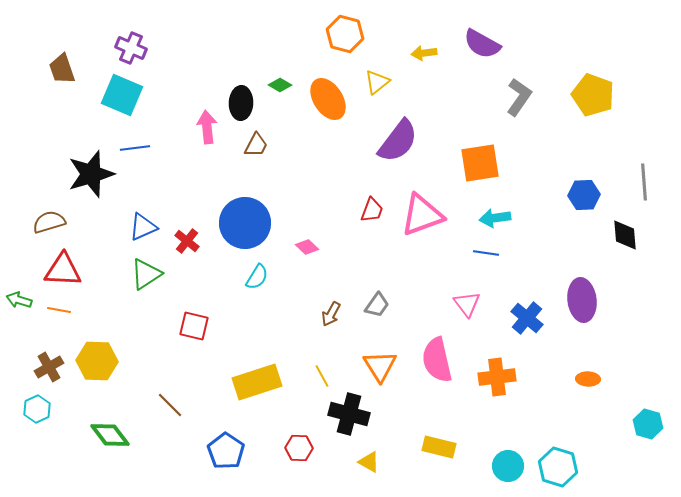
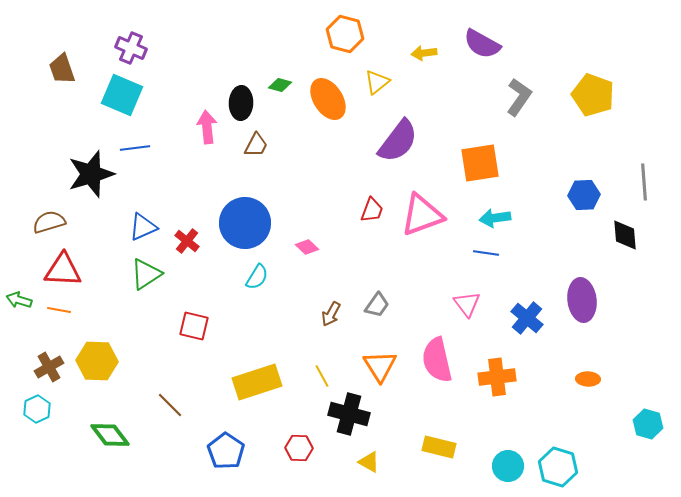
green diamond at (280, 85): rotated 15 degrees counterclockwise
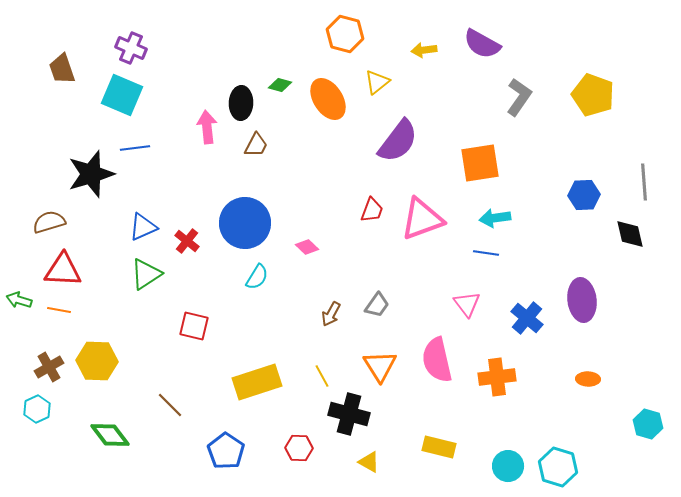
yellow arrow at (424, 53): moved 3 px up
pink triangle at (422, 215): moved 4 px down
black diamond at (625, 235): moved 5 px right, 1 px up; rotated 8 degrees counterclockwise
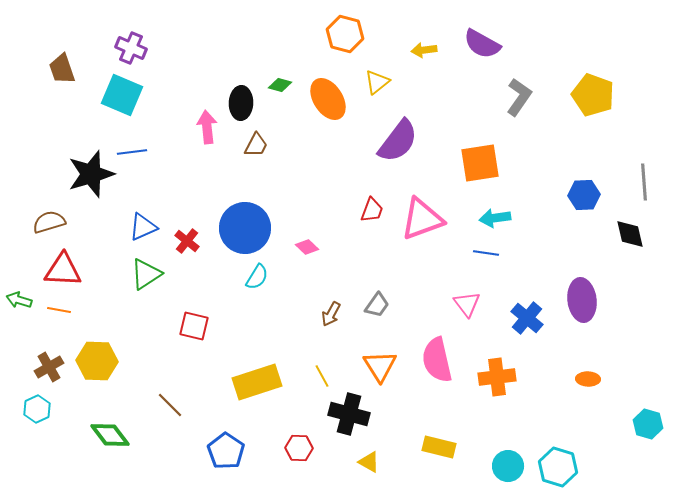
blue line at (135, 148): moved 3 px left, 4 px down
blue circle at (245, 223): moved 5 px down
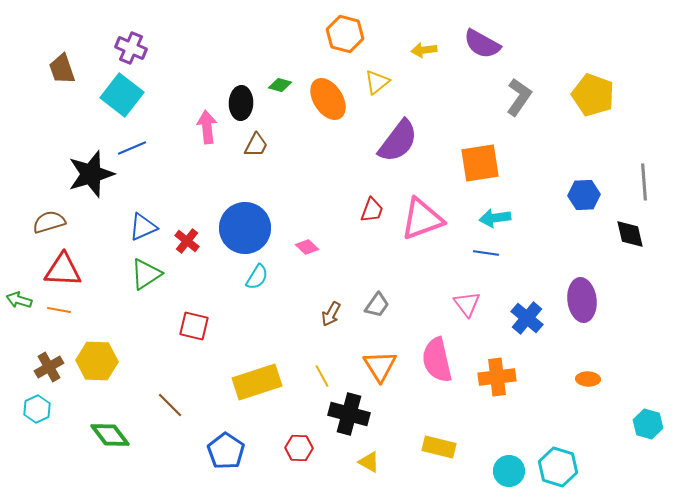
cyan square at (122, 95): rotated 15 degrees clockwise
blue line at (132, 152): moved 4 px up; rotated 16 degrees counterclockwise
cyan circle at (508, 466): moved 1 px right, 5 px down
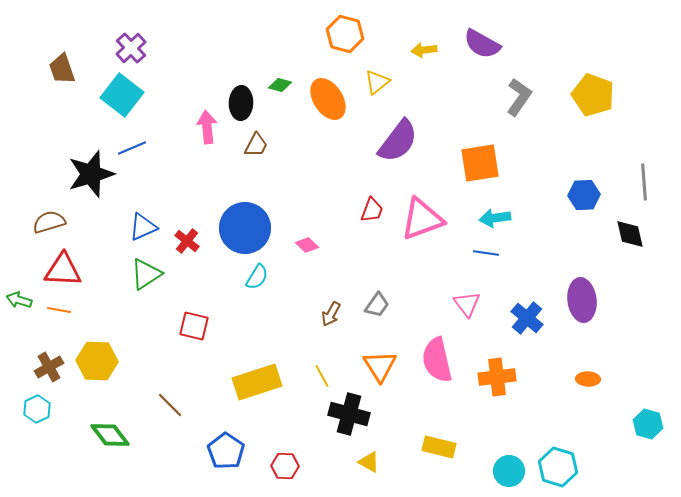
purple cross at (131, 48): rotated 24 degrees clockwise
pink diamond at (307, 247): moved 2 px up
red hexagon at (299, 448): moved 14 px left, 18 px down
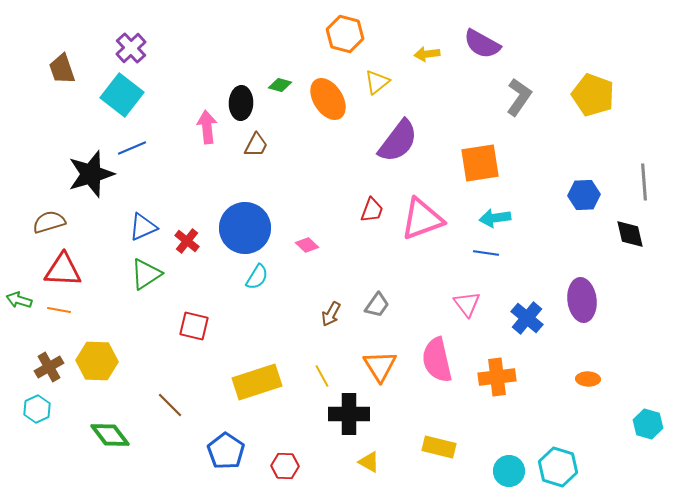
yellow arrow at (424, 50): moved 3 px right, 4 px down
black cross at (349, 414): rotated 15 degrees counterclockwise
